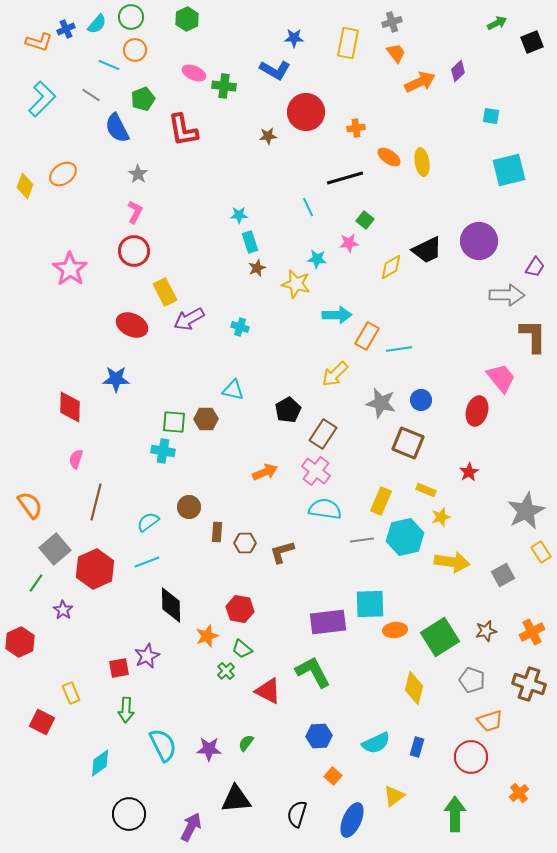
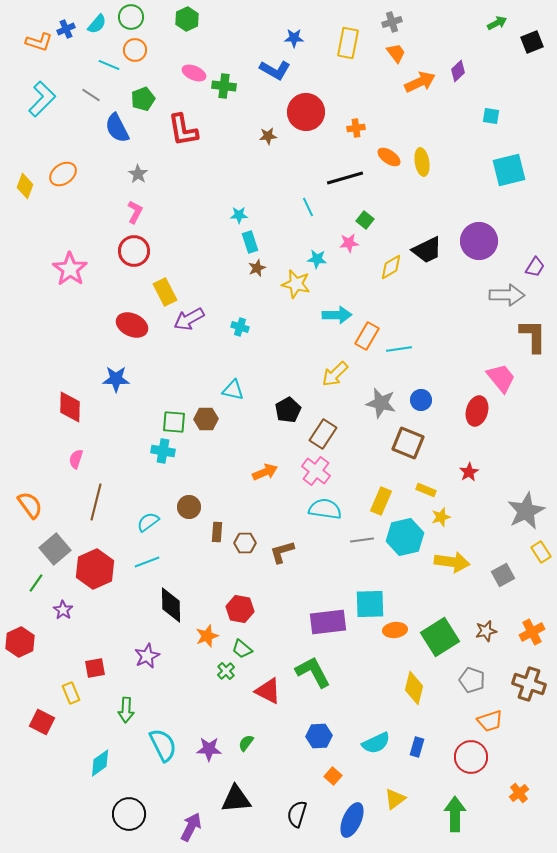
red square at (119, 668): moved 24 px left
yellow triangle at (394, 796): moved 1 px right, 3 px down
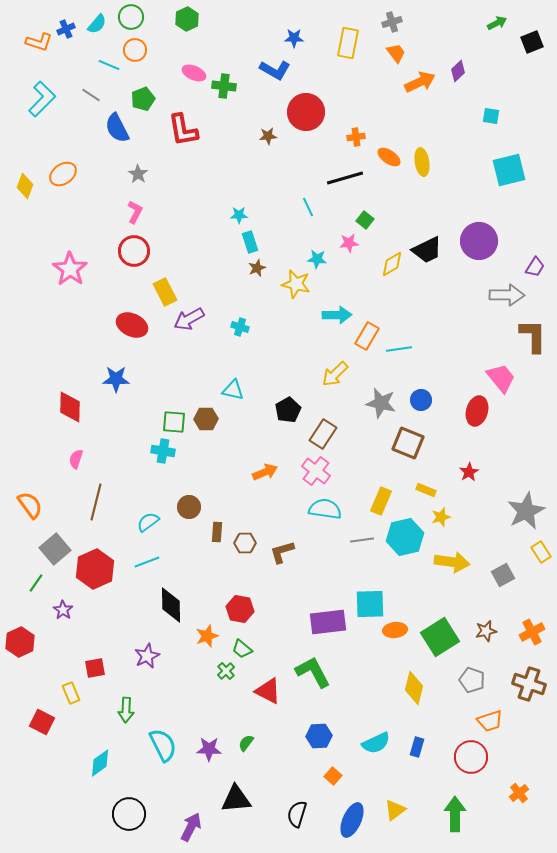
orange cross at (356, 128): moved 9 px down
yellow diamond at (391, 267): moved 1 px right, 3 px up
yellow triangle at (395, 799): moved 11 px down
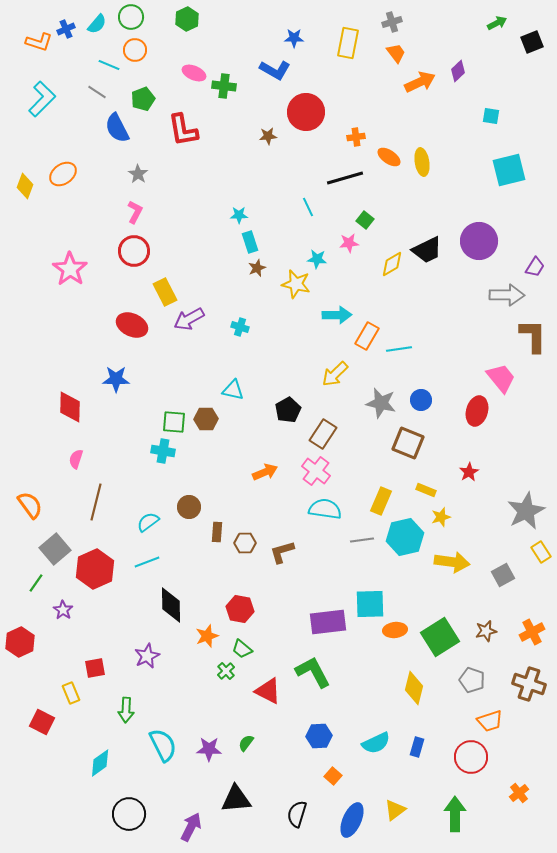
gray line at (91, 95): moved 6 px right, 3 px up
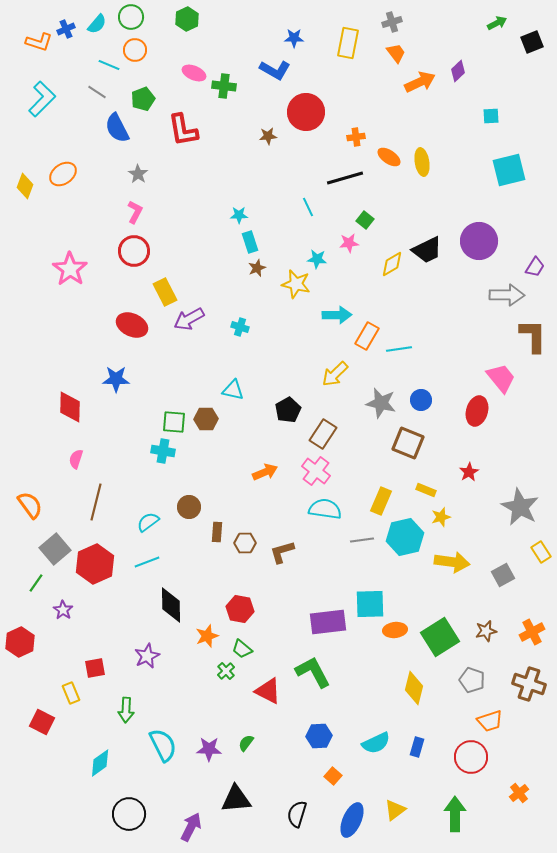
cyan square at (491, 116): rotated 12 degrees counterclockwise
gray star at (526, 511): moved 6 px left, 4 px up; rotated 18 degrees counterclockwise
red hexagon at (95, 569): moved 5 px up
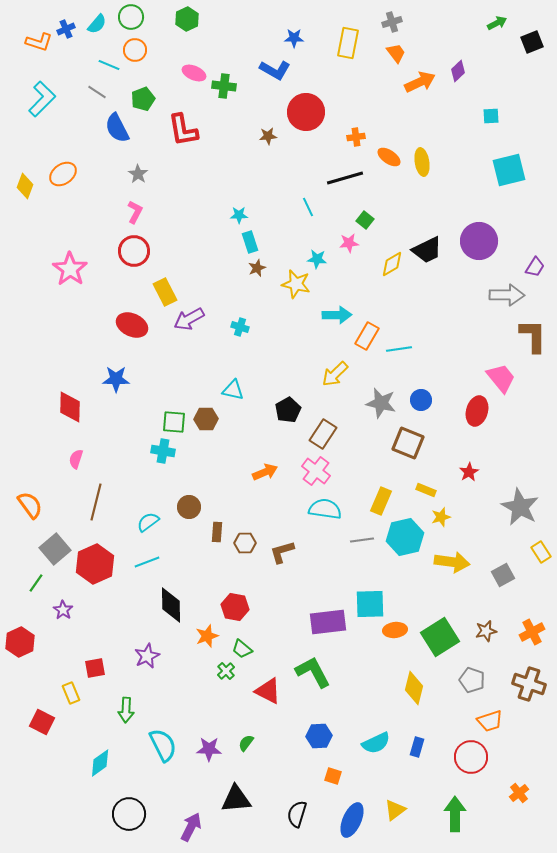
red hexagon at (240, 609): moved 5 px left, 2 px up
orange square at (333, 776): rotated 24 degrees counterclockwise
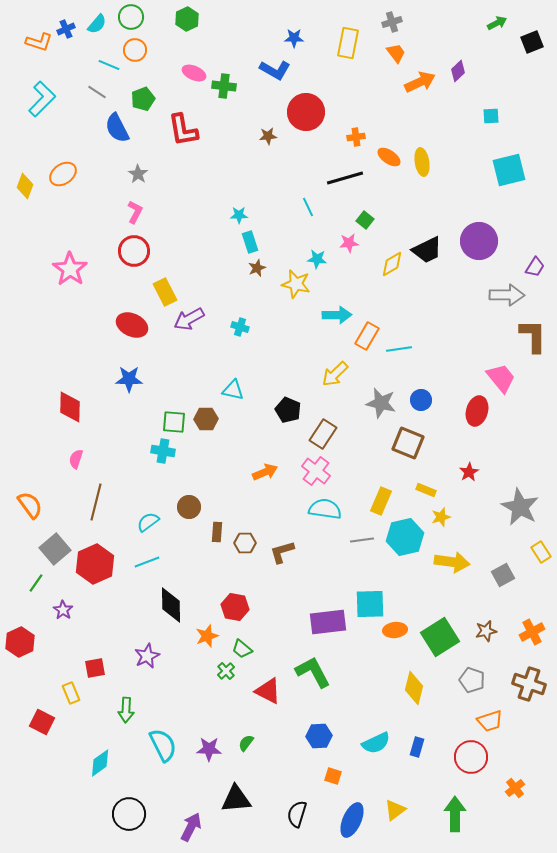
blue star at (116, 379): moved 13 px right
black pentagon at (288, 410): rotated 20 degrees counterclockwise
orange cross at (519, 793): moved 4 px left, 5 px up
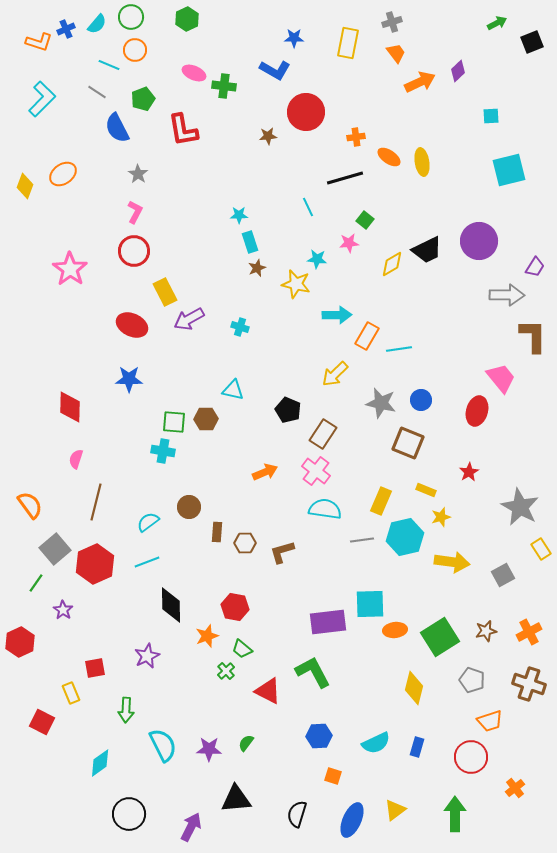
yellow rectangle at (541, 552): moved 3 px up
orange cross at (532, 632): moved 3 px left
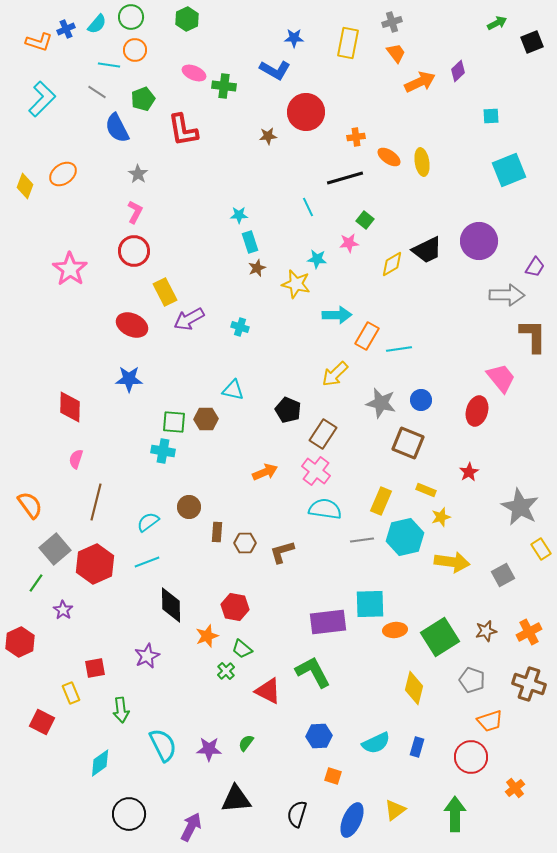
cyan line at (109, 65): rotated 15 degrees counterclockwise
cyan square at (509, 170): rotated 8 degrees counterclockwise
green arrow at (126, 710): moved 5 px left; rotated 10 degrees counterclockwise
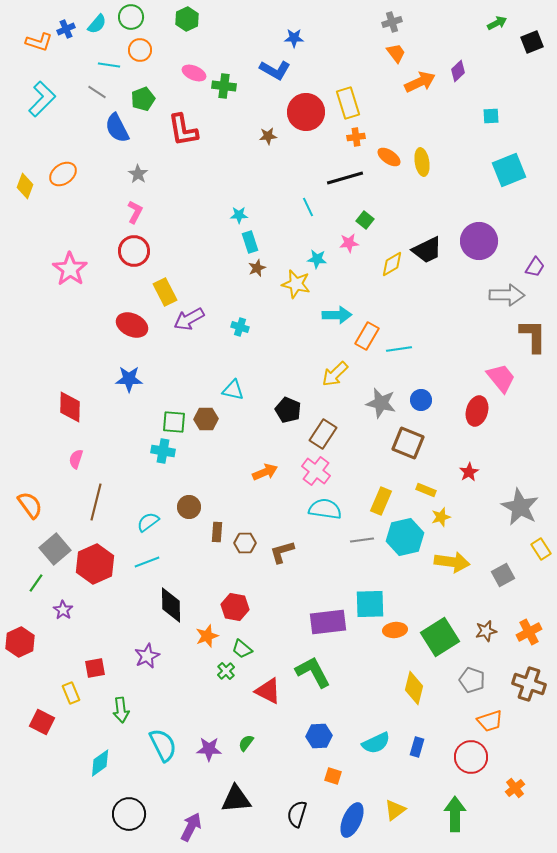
yellow rectangle at (348, 43): moved 60 px down; rotated 28 degrees counterclockwise
orange circle at (135, 50): moved 5 px right
